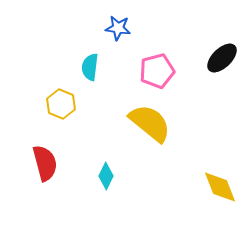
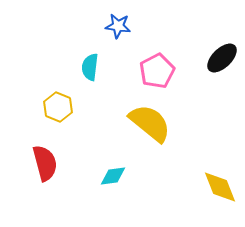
blue star: moved 2 px up
pink pentagon: rotated 12 degrees counterclockwise
yellow hexagon: moved 3 px left, 3 px down
cyan diamond: moved 7 px right; rotated 56 degrees clockwise
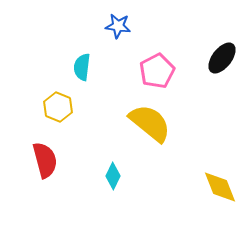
black ellipse: rotated 8 degrees counterclockwise
cyan semicircle: moved 8 px left
red semicircle: moved 3 px up
cyan diamond: rotated 56 degrees counterclockwise
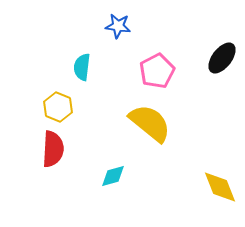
red semicircle: moved 8 px right, 11 px up; rotated 18 degrees clockwise
cyan diamond: rotated 48 degrees clockwise
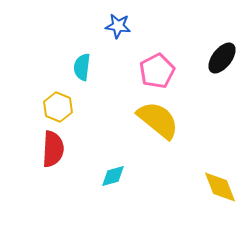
yellow semicircle: moved 8 px right, 3 px up
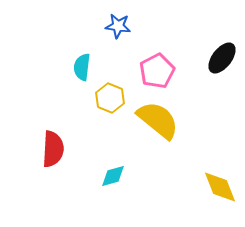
yellow hexagon: moved 52 px right, 9 px up
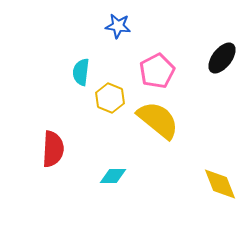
cyan semicircle: moved 1 px left, 5 px down
cyan diamond: rotated 16 degrees clockwise
yellow diamond: moved 3 px up
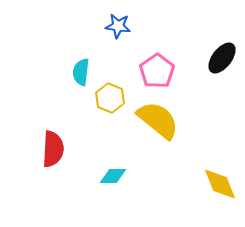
pink pentagon: rotated 8 degrees counterclockwise
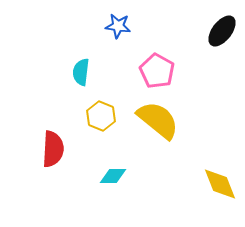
black ellipse: moved 27 px up
pink pentagon: rotated 8 degrees counterclockwise
yellow hexagon: moved 9 px left, 18 px down
